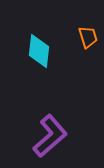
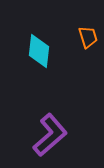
purple L-shape: moved 1 px up
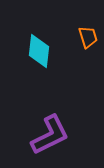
purple L-shape: rotated 15 degrees clockwise
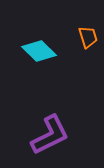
cyan diamond: rotated 52 degrees counterclockwise
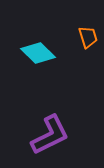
cyan diamond: moved 1 px left, 2 px down
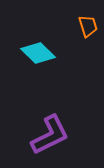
orange trapezoid: moved 11 px up
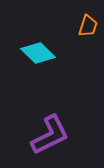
orange trapezoid: rotated 35 degrees clockwise
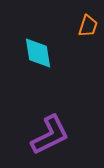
cyan diamond: rotated 36 degrees clockwise
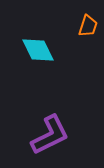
cyan diamond: moved 3 px up; rotated 16 degrees counterclockwise
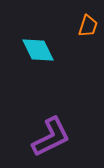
purple L-shape: moved 1 px right, 2 px down
